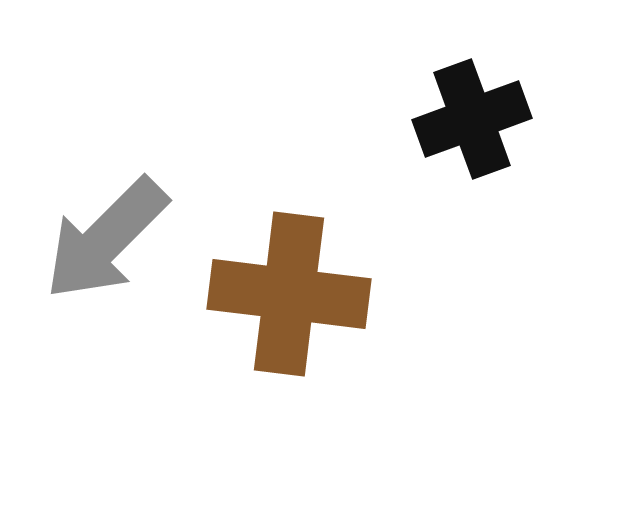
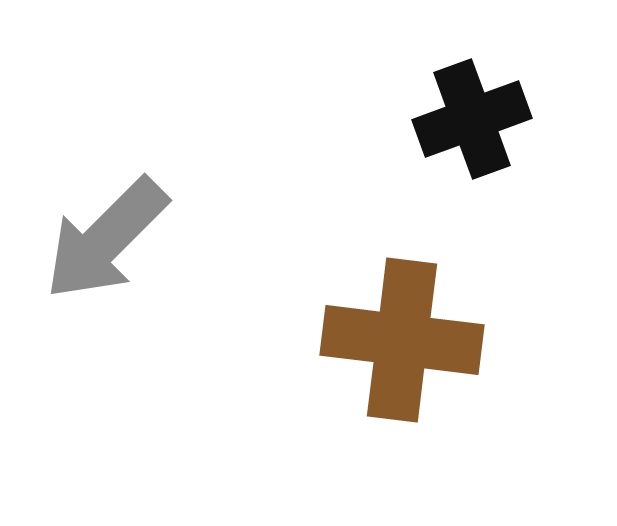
brown cross: moved 113 px right, 46 px down
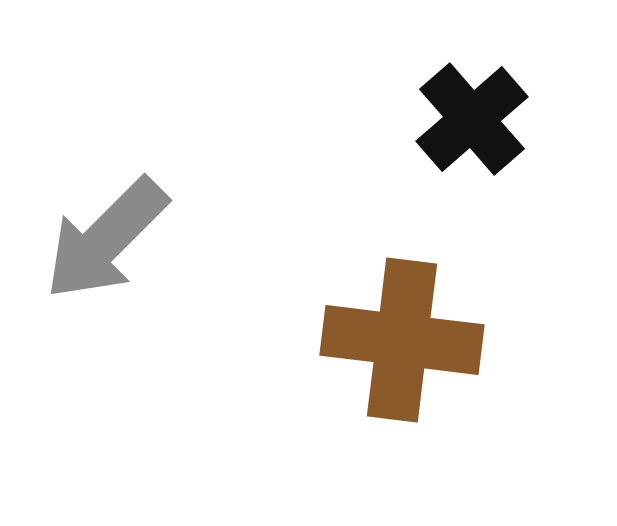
black cross: rotated 21 degrees counterclockwise
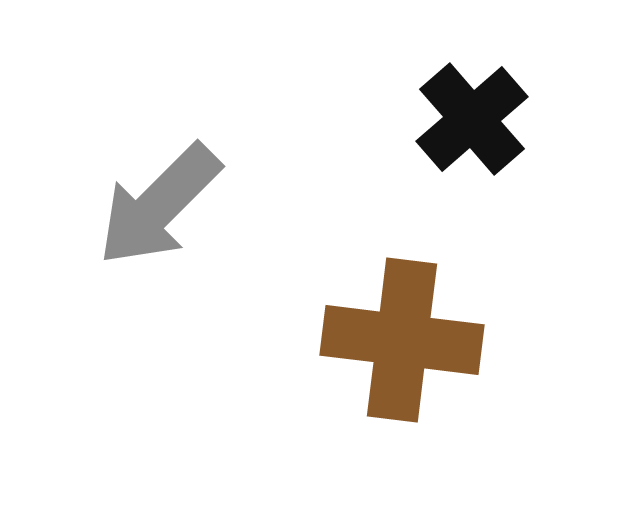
gray arrow: moved 53 px right, 34 px up
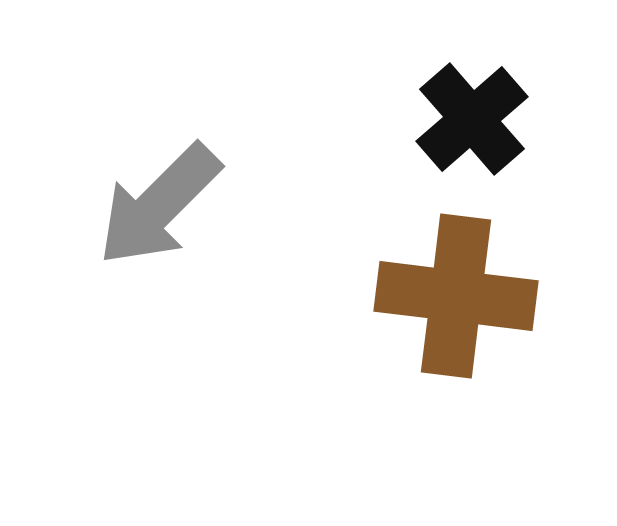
brown cross: moved 54 px right, 44 px up
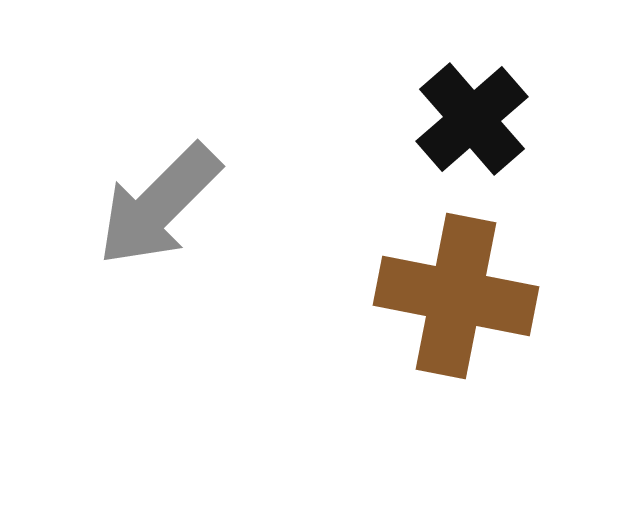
brown cross: rotated 4 degrees clockwise
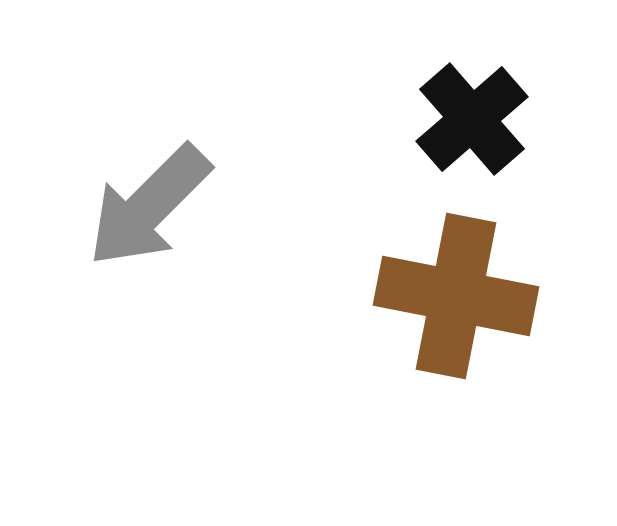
gray arrow: moved 10 px left, 1 px down
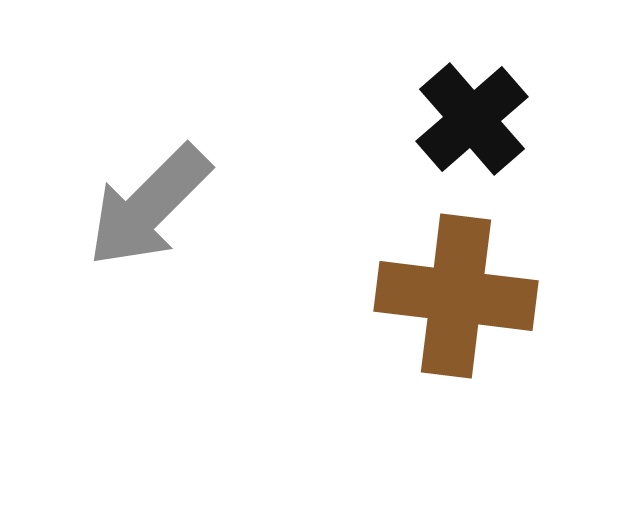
brown cross: rotated 4 degrees counterclockwise
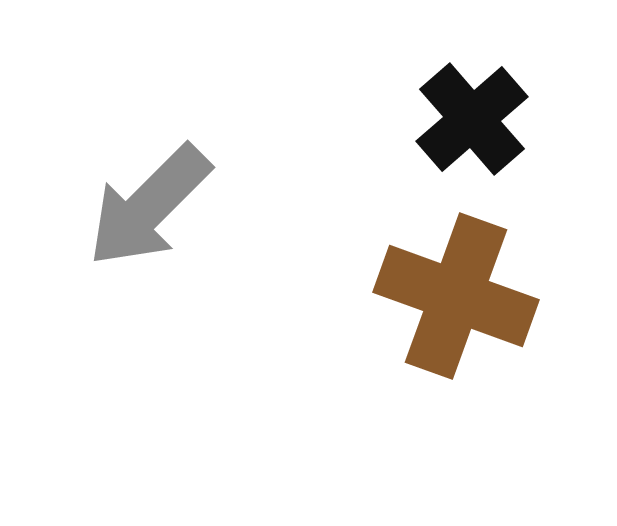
brown cross: rotated 13 degrees clockwise
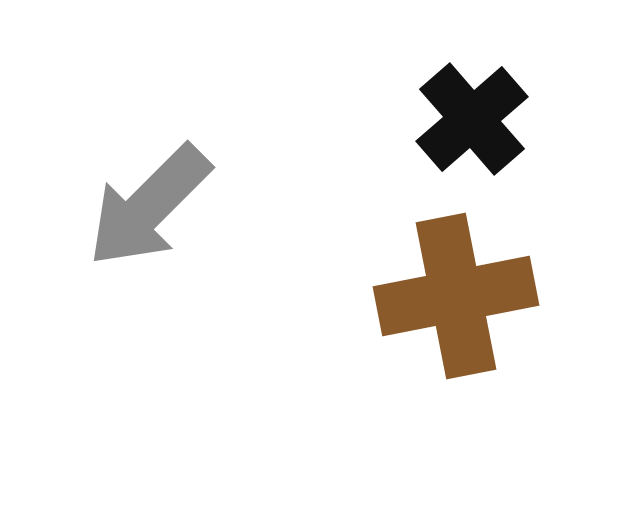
brown cross: rotated 31 degrees counterclockwise
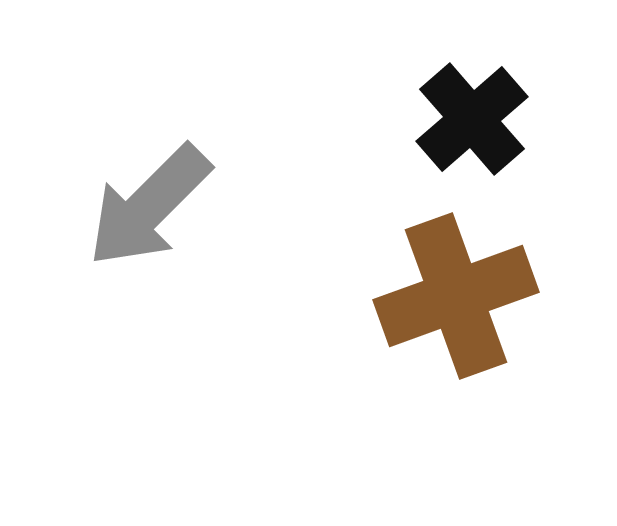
brown cross: rotated 9 degrees counterclockwise
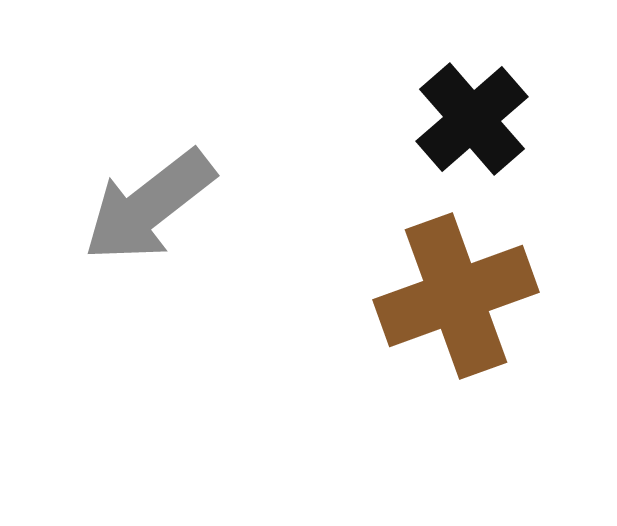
gray arrow: rotated 7 degrees clockwise
